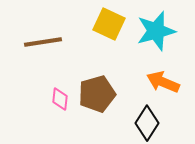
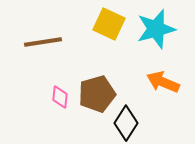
cyan star: moved 2 px up
pink diamond: moved 2 px up
black diamond: moved 21 px left
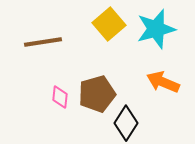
yellow square: rotated 24 degrees clockwise
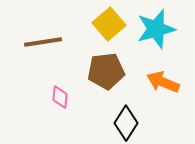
brown pentagon: moved 9 px right, 23 px up; rotated 9 degrees clockwise
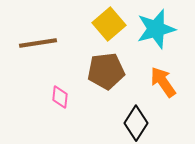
brown line: moved 5 px left, 1 px down
orange arrow: rotated 32 degrees clockwise
black diamond: moved 10 px right
